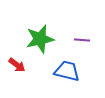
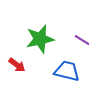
purple line: rotated 28 degrees clockwise
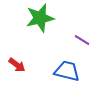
green star: moved 21 px up
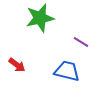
purple line: moved 1 px left, 2 px down
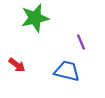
green star: moved 5 px left
purple line: rotated 35 degrees clockwise
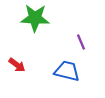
green star: rotated 16 degrees clockwise
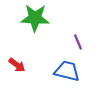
purple line: moved 3 px left
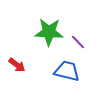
green star: moved 14 px right, 14 px down
purple line: rotated 21 degrees counterclockwise
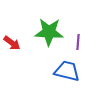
purple line: rotated 49 degrees clockwise
red arrow: moved 5 px left, 22 px up
